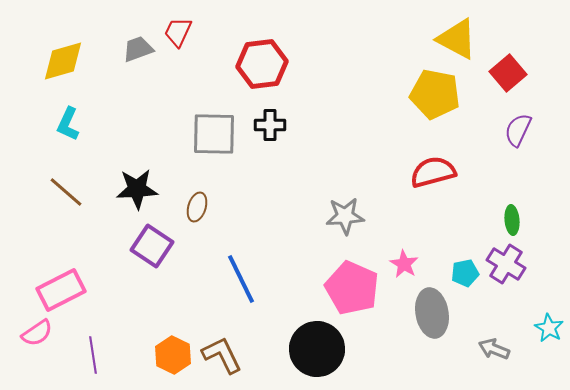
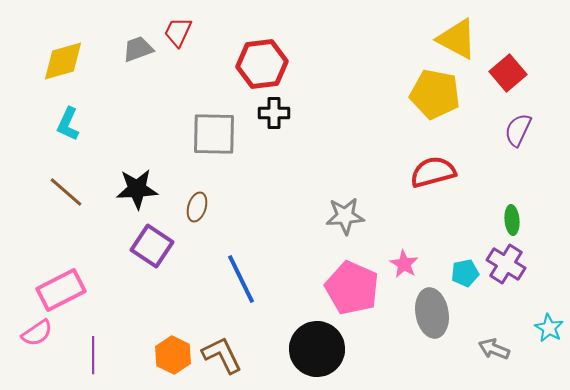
black cross: moved 4 px right, 12 px up
purple line: rotated 9 degrees clockwise
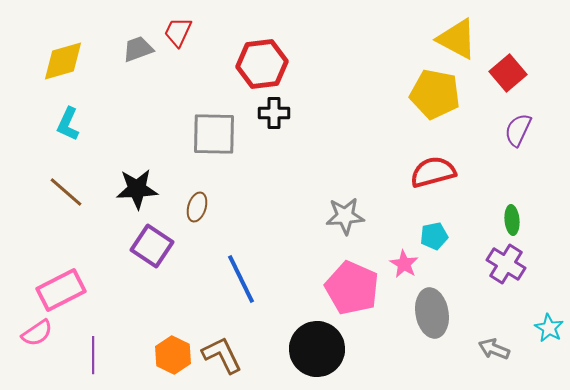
cyan pentagon: moved 31 px left, 37 px up
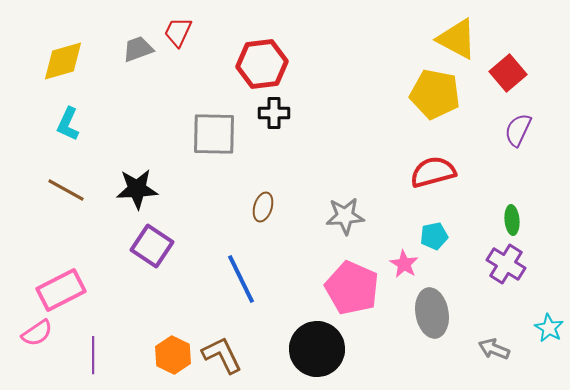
brown line: moved 2 px up; rotated 12 degrees counterclockwise
brown ellipse: moved 66 px right
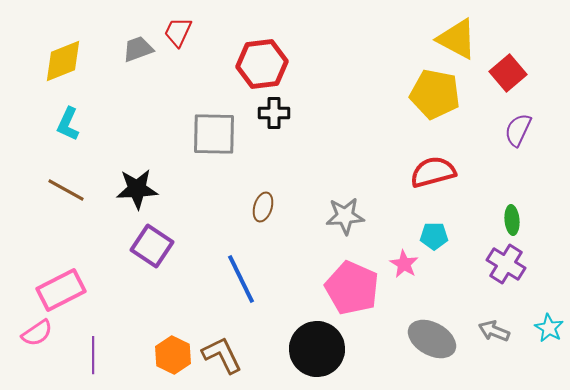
yellow diamond: rotated 6 degrees counterclockwise
cyan pentagon: rotated 12 degrees clockwise
gray ellipse: moved 26 px down; rotated 51 degrees counterclockwise
gray arrow: moved 18 px up
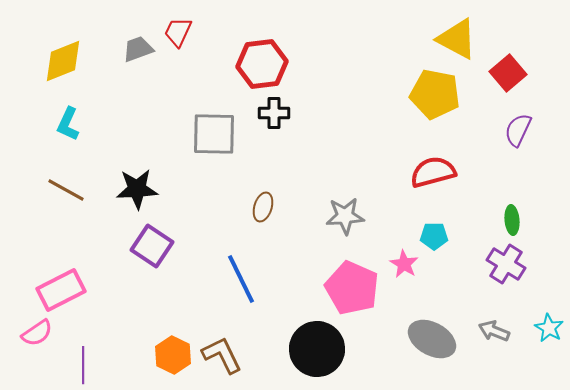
purple line: moved 10 px left, 10 px down
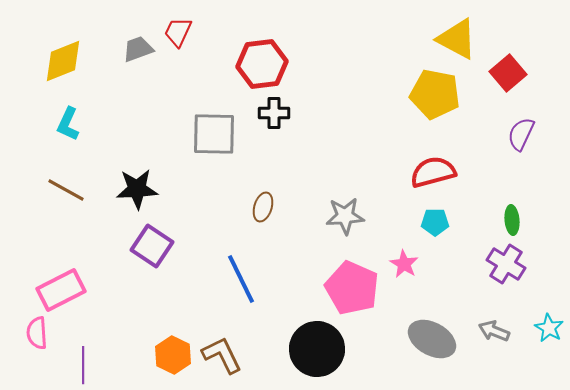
purple semicircle: moved 3 px right, 4 px down
cyan pentagon: moved 1 px right, 14 px up
pink semicircle: rotated 120 degrees clockwise
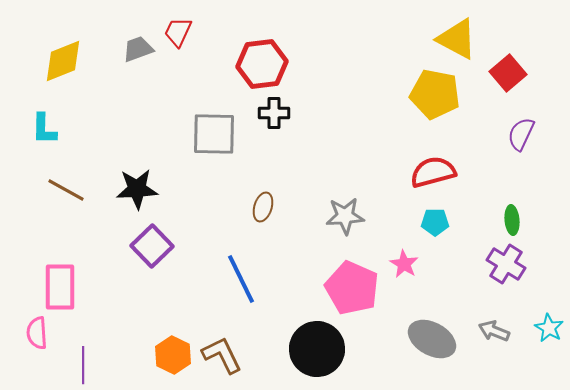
cyan L-shape: moved 24 px left, 5 px down; rotated 24 degrees counterclockwise
purple square: rotated 12 degrees clockwise
pink rectangle: moved 1 px left, 3 px up; rotated 63 degrees counterclockwise
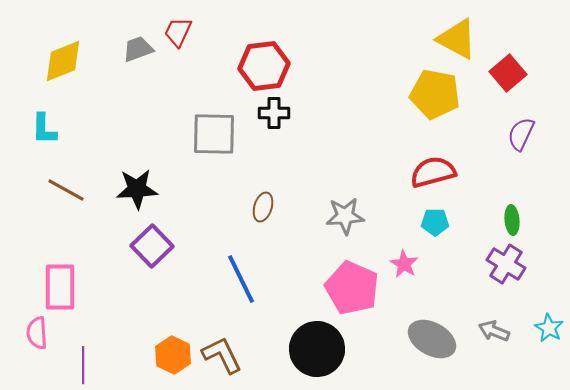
red hexagon: moved 2 px right, 2 px down
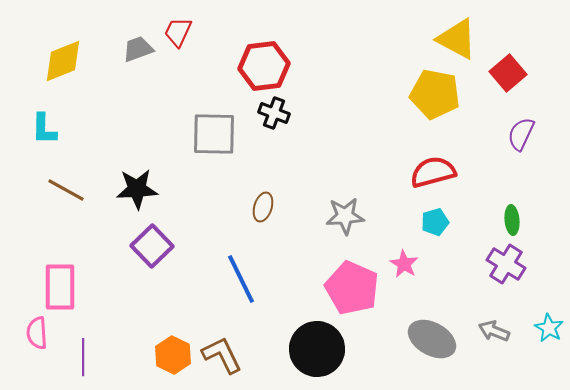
black cross: rotated 20 degrees clockwise
cyan pentagon: rotated 16 degrees counterclockwise
purple line: moved 8 px up
